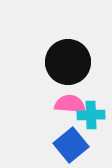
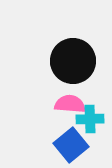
black circle: moved 5 px right, 1 px up
cyan cross: moved 1 px left, 4 px down
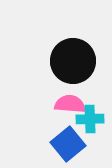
blue square: moved 3 px left, 1 px up
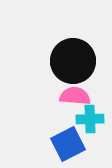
pink semicircle: moved 5 px right, 8 px up
blue square: rotated 12 degrees clockwise
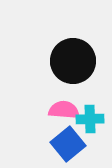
pink semicircle: moved 11 px left, 14 px down
blue square: rotated 12 degrees counterclockwise
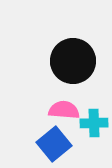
cyan cross: moved 4 px right, 4 px down
blue square: moved 14 px left
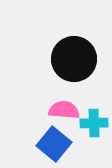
black circle: moved 1 px right, 2 px up
blue square: rotated 12 degrees counterclockwise
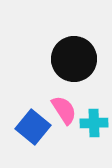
pink semicircle: rotated 52 degrees clockwise
blue square: moved 21 px left, 17 px up
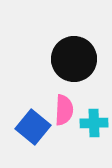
pink semicircle: rotated 36 degrees clockwise
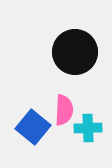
black circle: moved 1 px right, 7 px up
cyan cross: moved 6 px left, 5 px down
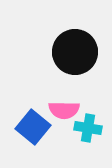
pink semicircle: rotated 88 degrees clockwise
cyan cross: rotated 12 degrees clockwise
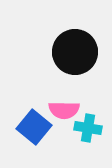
blue square: moved 1 px right
